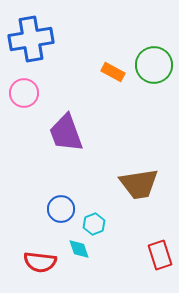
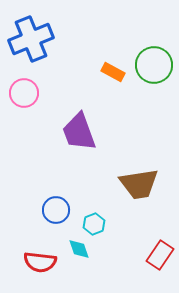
blue cross: rotated 12 degrees counterclockwise
purple trapezoid: moved 13 px right, 1 px up
blue circle: moved 5 px left, 1 px down
red rectangle: rotated 52 degrees clockwise
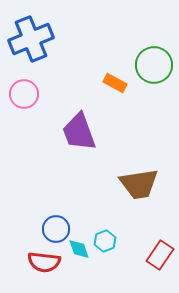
orange rectangle: moved 2 px right, 11 px down
pink circle: moved 1 px down
blue circle: moved 19 px down
cyan hexagon: moved 11 px right, 17 px down
red semicircle: moved 4 px right
